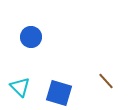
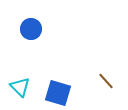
blue circle: moved 8 px up
blue square: moved 1 px left
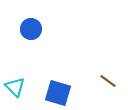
brown line: moved 2 px right; rotated 12 degrees counterclockwise
cyan triangle: moved 5 px left
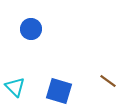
blue square: moved 1 px right, 2 px up
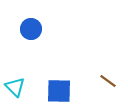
blue square: rotated 16 degrees counterclockwise
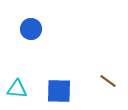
cyan triangle: moved 2 px right, 2 px down; rotated 40 degrees counterclockwise
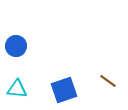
blue circle: moved 15 px left, 17 px down
blue square: moved 5 px right, 1 px up; rotated 20 degrees counterclockwise
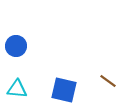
blue square: rotated 32 degrees clockwise
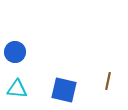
blue circle: moved 1 px left, 6 px down
brown line: rotated 66 degrees clockwise
